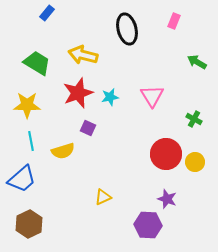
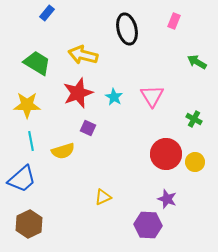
cyan star: moved 4 px right; rotated 30 degrees counterclockwise
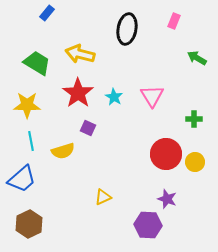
black ellipse: rotated 24 degrees clockwise
yellow arrow: moved 3 px left, 1 px up
green arrow: moved 4 px up
red star: rotated 16 degrees counterclockwise
green cross: rotated 28 degrees counterclockwise
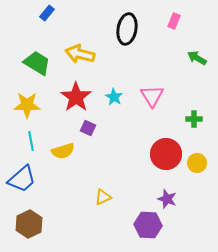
red star: moved 2 px left, 4 px down
yellow circle: moved 2 px right, 1 px down
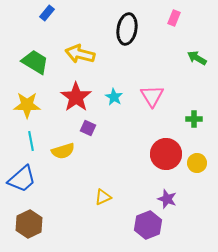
pink rectangle: moved 3 px up
green trapezoid: moved 2 px left, 1 px up
purple hexagon: rotated 24 degrees counterclockwise
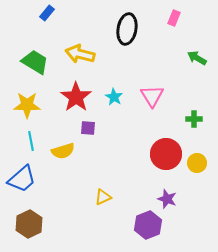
purple square: rotated 21 degrees counterclockwise
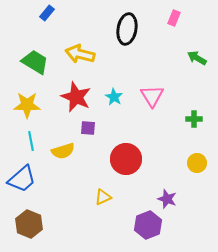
red star: rotated 12 degrees counterclockwise
red circle: moved 40 px left, 5 px down
brown hexagon: rotated 12 degrees counterclockwise
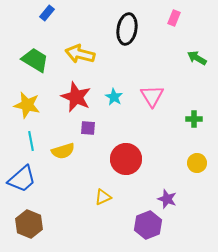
green trapezoid: moved 2 px up
yellow star: rotated 12 degrees clockwise
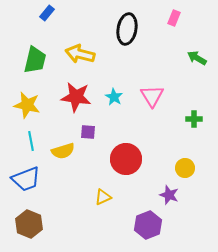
green trapezoid: rotated 72 degrees clockwise
red star: rotated 16 degrees counterclockwise
purple square: moved 4 px down
yellow circle: moved 12 px left, 5 px down
blue trapezoid: moved 4 px right; rotated 20 degrees clockwise
purple star: moved 2 px right, 4 px up
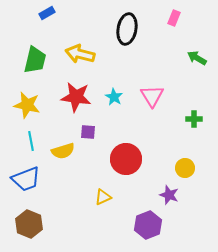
blue rectangle: rotated 21 degrees clockwise
